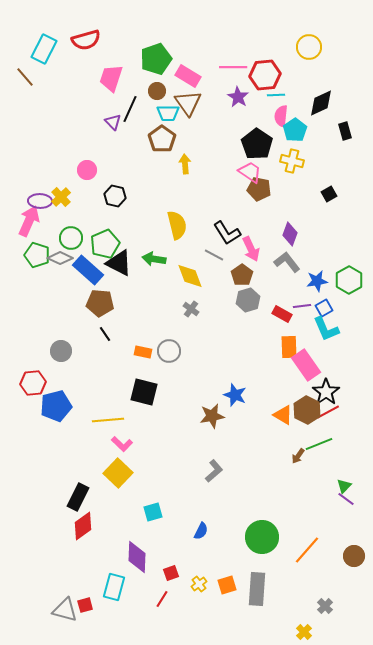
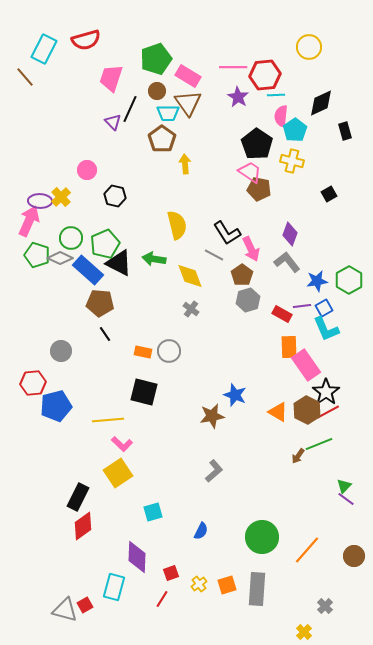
orange triangle at (283, 415): moved 5 px left, 3 px up
yellow square at (118, 473): rotated 12 degrees clockwise
red square at (85, 605): rotated 14 degrees counterclockwise
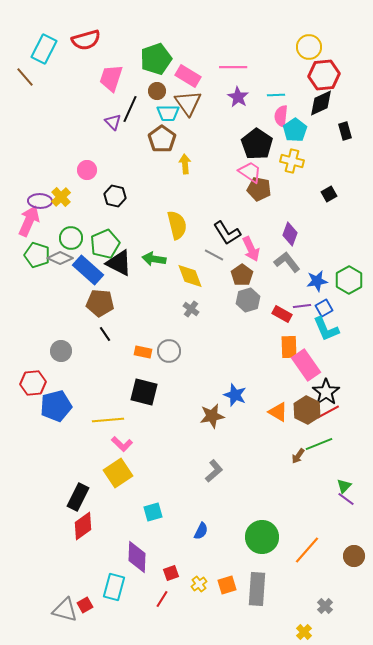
red hexagon at (265, 75): moved 59 px right
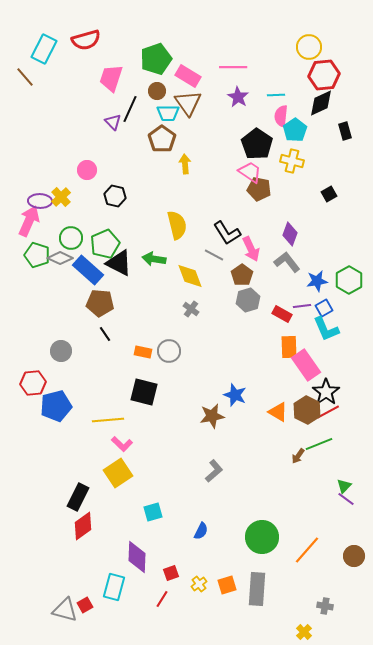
gray cross at (325, 606): rotated 35 degrees counterclockwise
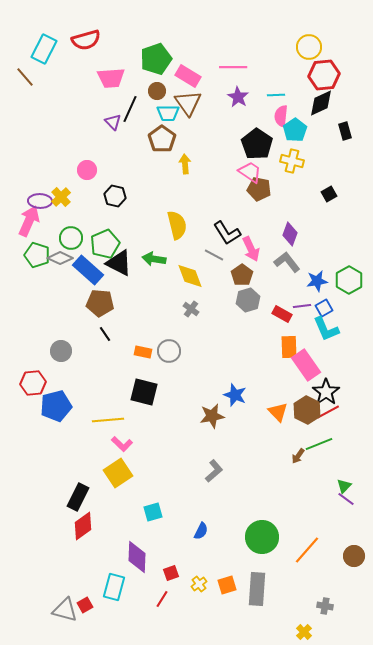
pink trapezoid at (111, 78): rotated 112 degrees counterclockwise
orange triangle at (278, 412): rotated 15 degrees clockwise
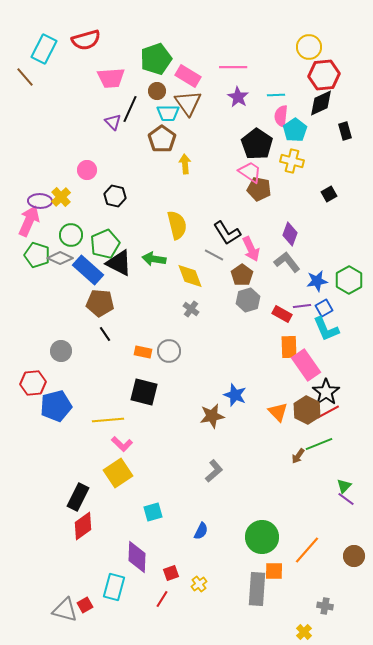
green circle at (71, 238): moved 3 px up
orange square at (227, 585): moved 47 px right, 14 px up; rotated 18 degrees clockwise
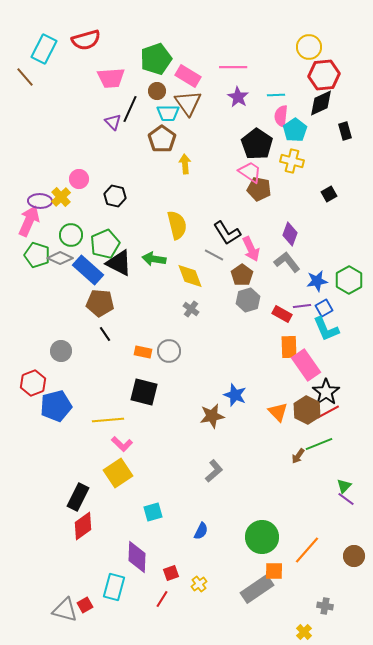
pink circle at (87, 170): moved 8 px left, 9 px down
red hexagon at (33, 383): rotated 15 degrees counterclockwise
gray rectangle at (257, 589): rotated 52 degrees clockwise
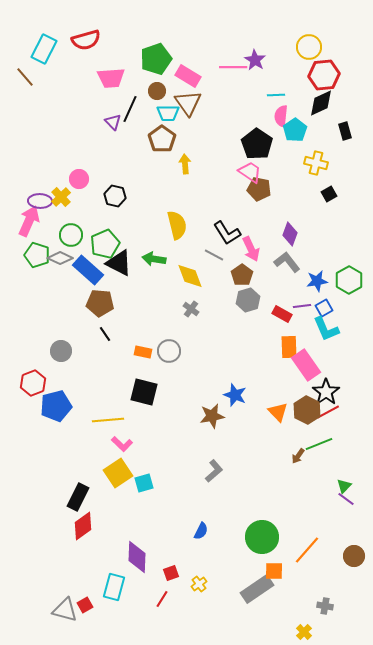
purple star at (238, 97): moved 17 px right, 37 px up
yellow cross at (292, 161): moved 24 px right, 2 px down
cyan square at (153, 512): moved 9 px left, 29 px up
